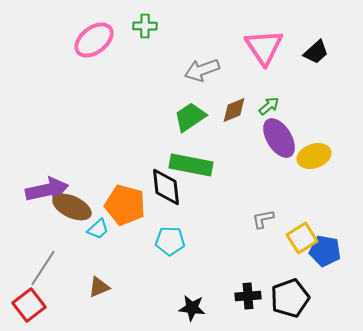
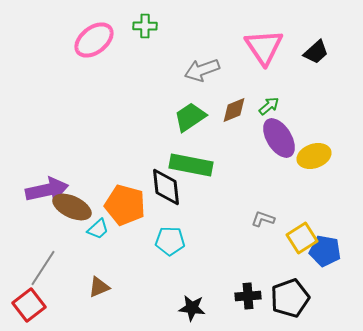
gray L-shape: rotated 30 degrees clockwise
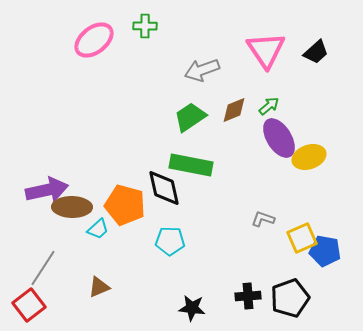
pink triangle: moved 2 px right, 3 px down
yellow ellipse: moved 5 px left, 1 px down
black diamond: moved 2 px left, 1 px down; rotated 6 degrees counterclockwise
brown ellipse: rotated 24 degrees counterclockwise
yellow square: rotated 8 degrees clockwise
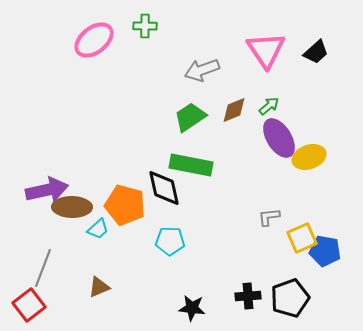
gray L-shape: moved 6 px right, 2 px up; rotated 25 degrees counterclockwise
gray line: rotated 12 degrees counterclockwise
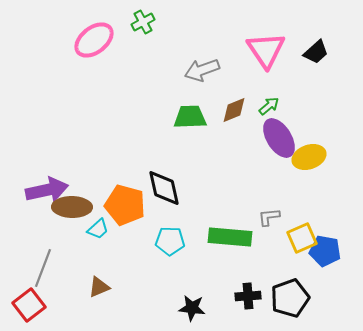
green cross: moved 2 px left, 4 px up; rotated 30 degrees counterclockwise
green trapezoid: rotated 32 degrees clockwise
green rectangle: moved 39 px right, 72 px down; rotated 6 degrees counterclockwise
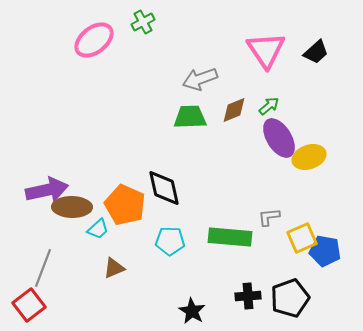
gray arrow: moved 2 px left, 9 px down
orange pentagon: rotated 9 degrees clockwise
brown triangle: moved 15 px right, 19 px up
black star: moved 3 px down; rotated 24 degrees clockwise
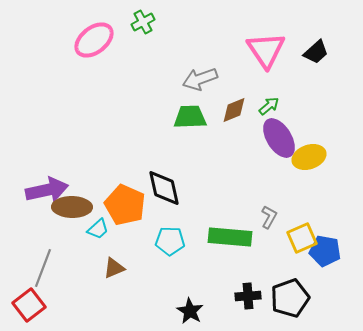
gray L-shape: rotated 125 degrees clockwise
black star: moved 2 px left
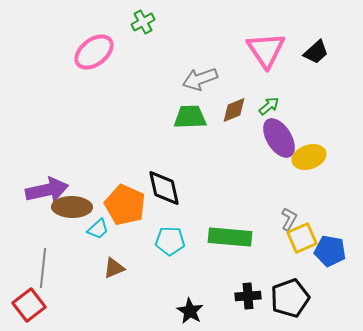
pink ellipse: moved 12 px down
gray L-shape: moved 20 px right, 2 px down
blue pentagon: moved 5 px right
gray line: rotated 15 degrees counterclockwise
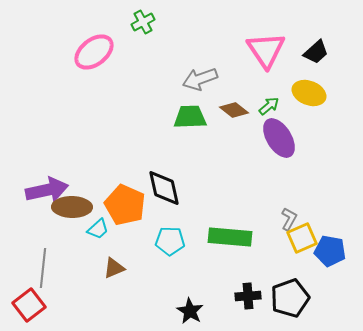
brown diamond: rotated 60 degrees clockwise
yellow ellipse: moved 64 px up; rotated 40 degrees clockwise
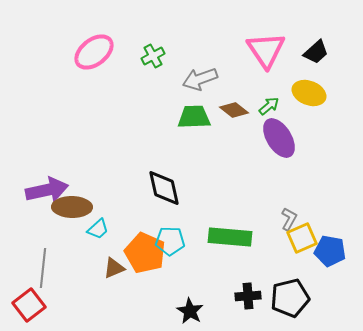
green cross: moved 10 px right, 34 px down
green trapezoid: moved 4 px right
orange pentagon: moved 20 px right, 48 px down
black pentagon: rotated 6 degrees clockwise
